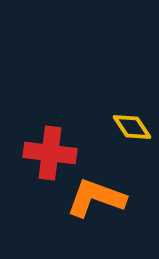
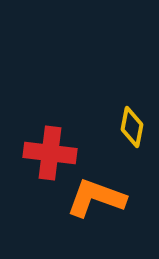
yellow diamond: rotated 45 degrees clockwise
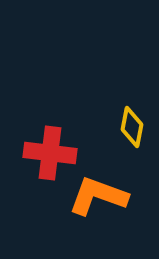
orange L-shape: moved 2 px right, 2 px up
